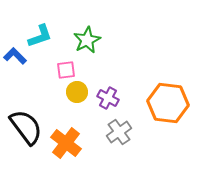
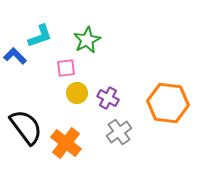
pink square: moved 2 px up
yellow circle: moved 1 px down
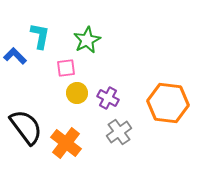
cyan L-shape: rotated 60 degrees counterclockwise
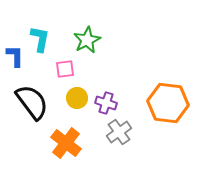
cyan L-shape: moved 3 px down
blue L-shape: rotated 45 degrees clockwise
pink square: moved 1 px left, 1 px down
yellow circle: moved 5 px down
purple cross: moved 2 px left, 5 px down; rotated 10 degrees counterclockwise
black semicircle: moved 6 px right, 25 px up
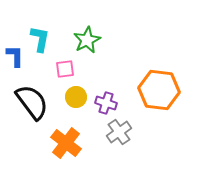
yellow circle: moved 1 px left, 1 px up
orange hexagon: moved 9 px left, 13 px up
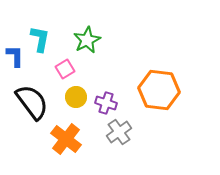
pink square: rotated 24 degrees counterclockwise
orange cross: moved 4 px up
